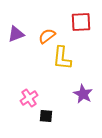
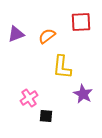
yellow L-shape: moved 9 px down
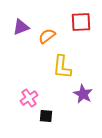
purple triangle: moved 5 px right, 7 px up
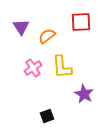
purple triangle: rotated 42 degrees counterclockwise
yellow L-shape: rotated 10 degrees counterclockwise
purple star: moved 1 px right
pink cross: moved 4 px right, 30 px up
black square: moved 1 px right; rotated 24 degrees counterclockwise
